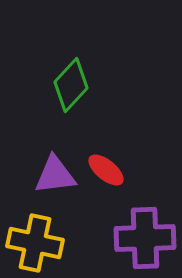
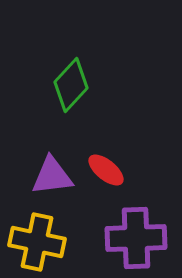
purple triangle: moved 3 px left, 1 px down
purple cross: moved 9 px left
yellow cross: moved 2 px right, 1 px up
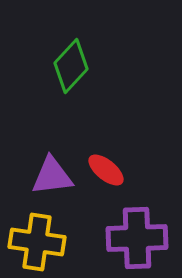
green diamond: moved 19 px up
purple cross: moved 1 px right
yellow cross: rotated 4 degrees counterclockwise
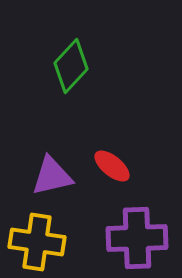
red ellipse: moved 6 px right, 4 px up
purple triangle: rotated 6 degrees counterclockwise
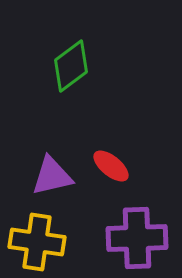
green diamond: rotated 10 degrees clockwise
red ellipse: moved 1 px left
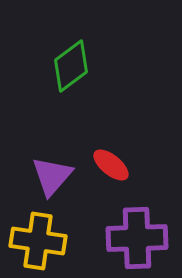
red ellipse: moved 1 px up
purple triangle: rotated 36 degrees counterclockwise
yellow cross: moved 1 px right, 1 px up
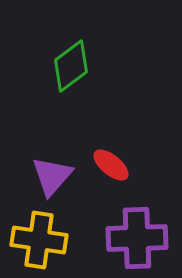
yellow cross: moved 1 px right, 1 px up
